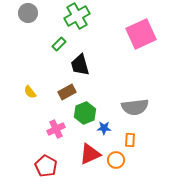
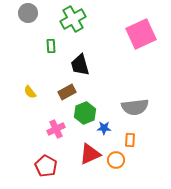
green cross: moved 4 px left, 3 px down
green rectangle: moved 8 px left, 2 px down; rotated 48 degrees counterclockwise
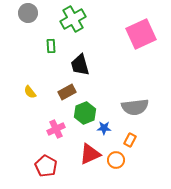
orange rectangle: rotated 24 degrees clockwise
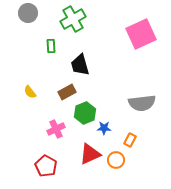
gray semicircle: moved 7 px right, 4 px up
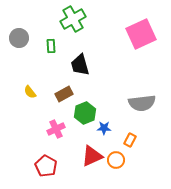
gray circle: moved 9 px left, 25 px down
brown rectangle: moved 3 px left, 2 px down
red triangle: moved 2 px right, 2 px down
